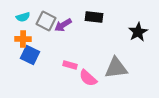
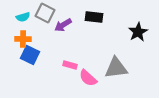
gray square: moved 1 px left, 8 px up
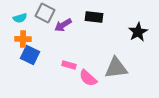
cyan semicircle: moved 3 px left, 1 px down
pink rectangle: moved 1 px left
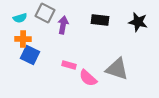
black rectangle: moved 6 px right, 3 px down
purple arrow: rotated 132 degrees clockwise
black star: moved 10 px up; rotated 30 degrees counterclockwise
gray triangle: moved 1 px right, 1 px down; rotated 25 degrees clockwise
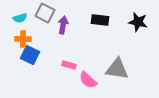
gray triangle: rotated 10 degrees counterclockwise
pink semicircle: moved 2 px down
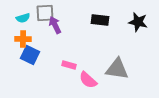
gray square: rotated 30 degrees counterclockwise
cyan semicircle: moved 3 px right
purple arrow: moved 8 px left; rotated 36 degrees counterclockwise
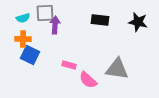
purple arrow: rotated 30 degrees clockwise
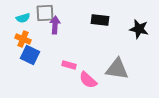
black star: moved 1 px right, 7 px down
orange cross: rotated 21 degrees clockwise
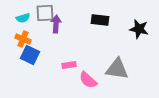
purple arrow: moved 1 px right, 1 px up
pink rectangle: rotated 24 degrees counterclockwise
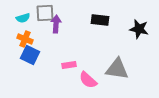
orange cross: moved 2 px right
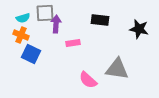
orange cross: moved 4 px left, 4 px up
blue square: moved 1 px right, 1 px up
pink rectangle: moved 4 px right, 22 px up
